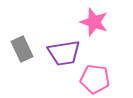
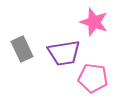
pink pentagon: moved 2 px left, 1 px up
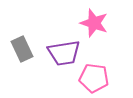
pink star: moved 1 px down
pink pentagon: moved 1 px right
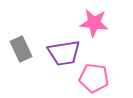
pink star: rotated 12 degrees counterclockwise
gray rectangle: moved 1 px left
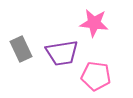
purple trapezoid: moved 2 px left
pink pentagon: moved 2 px right, 2 px up
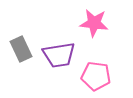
purple trapezoid: moved 3 px left, 2 px down
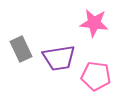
purple trapezoid: moved 3 px down
